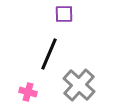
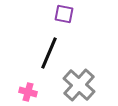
purple square: rotated 12 degrees clockwise
black line: moved 1 px up
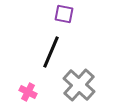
black line: moved 2 px right, 1 px up
pink cross: rotated 12 degrees clockwise
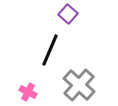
purple square: moved 4 px right; rotated 30 degrees clockwise
black line: moved 1 px left, 2 px up
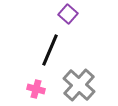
pink cross: moved 8 px right, 3 px up; rotated 12 degrees counterclockwise
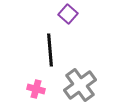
black line: rotated 28 degrees counterclockwise
gray cross: moved 1 px right; rotated 12 degrees clockwise
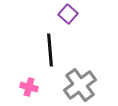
pink cross: moved 7 px left, 2 px up
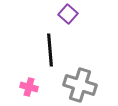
gray cross: rotated 36 degrees counterclockwise
